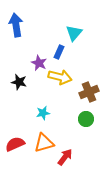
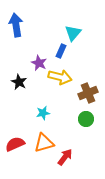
cyan triangle: moved 1 px left
blue rectangle: moved 2 px right, 1 px up
black star: rotated 14 degrees clockwise
brown cross: moved 1 px left, 1 px down
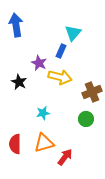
brown cross: moved 4 px right, 1 px up
red semicircle: rotated 66 degrees counterclockwise
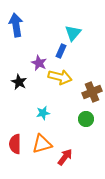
orange triangle: moved 2 px left, 1 px down
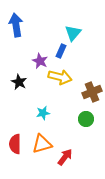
purple star: moved 1 px right, 2 px up
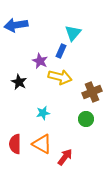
blue arrow: rotated 90 degrees counterclockwise
orange triangle: rotated 45 degrees clockwise
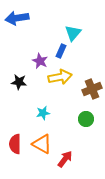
blue arrow: moved 1 px right, 7 px up
yellow arrow: rotated 25 degrees counterclockwise
black star: rotated 21 degrees counterclockwise
brown cross: moved 3 px up
red arrow: moved 2 px down
